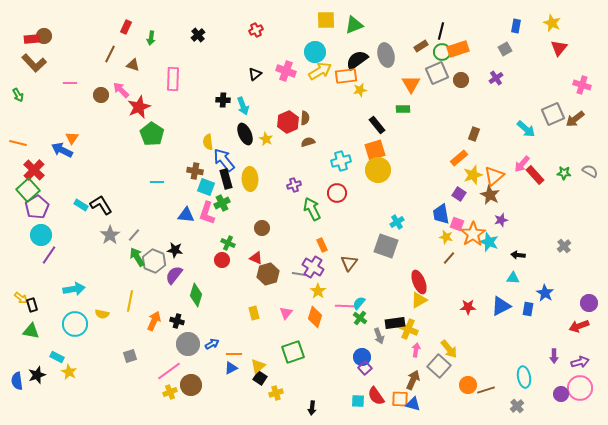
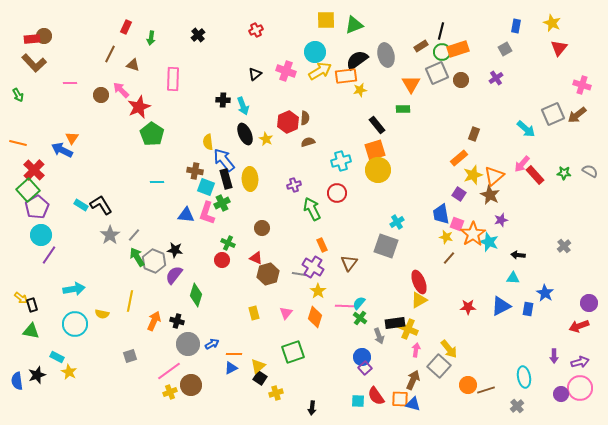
brown arrow at (575, 119): moved 2 px right, 4 px up
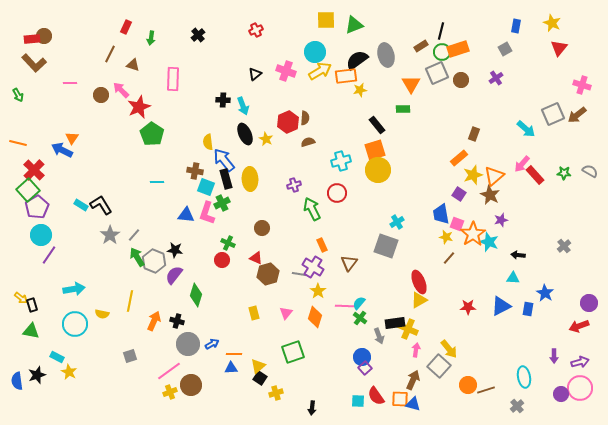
blue triangle at (231, 368): rotated 24 degrees clockwise
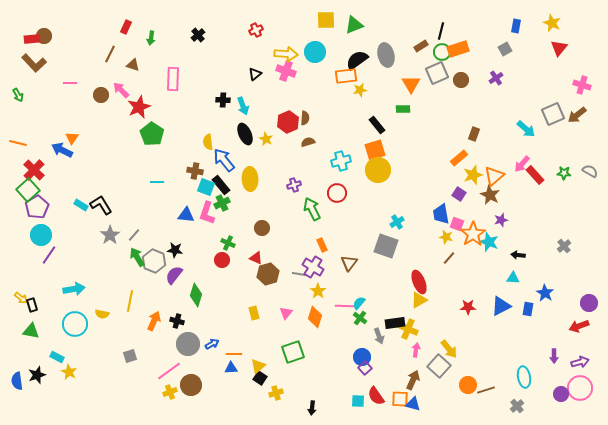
yellow arrow at (320, 71): moved 34 px left, 17 px up; rotated 35 degrees clockwise
black rectangle at (226, 179): moved 5 px left, 6 px down; rotated 24 degrees counterclockwise
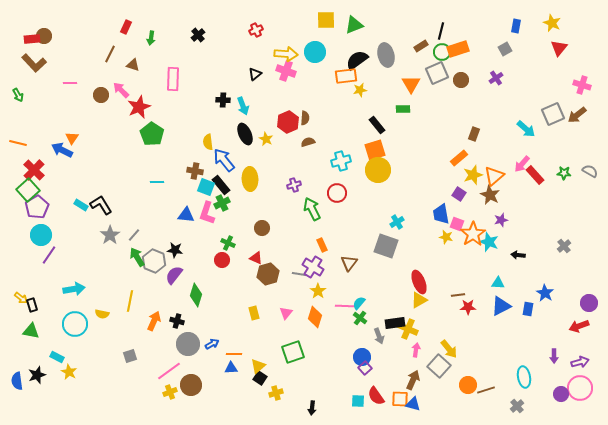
brown line at (449, 258): moved 9 px right, 37 px down; rotated 40 degrees clockwise
cyan triangle at (513, 278): moved 15 px left, 5 px down
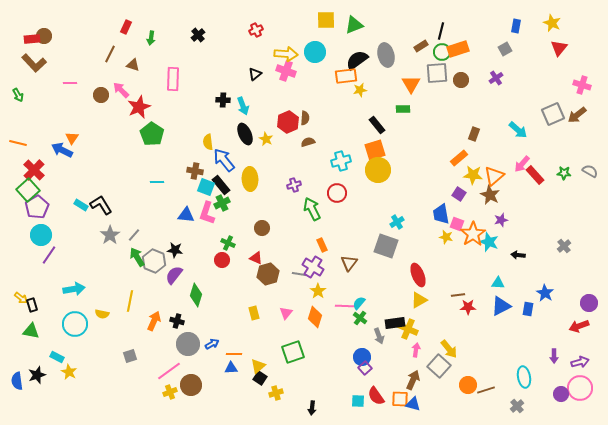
gray square at (437, 73): rotated 20 degrees clockwise
cyan arrow at (526, 129): moved 8 px left, 1 px down
yellow star at (473, 175): rotated 24 degrees clockwise
red ellipse at (419, 282): moved 1 px left, 7 px up
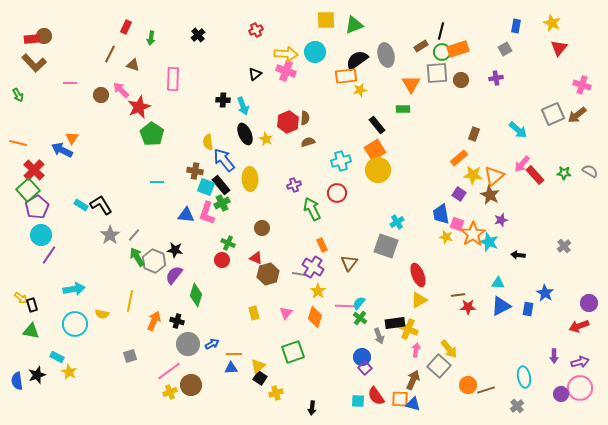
purple cross at (496, 78): rotated 24 degrees clockwise
orange square at (375, 150): rotated 15 degrees counterclockwise
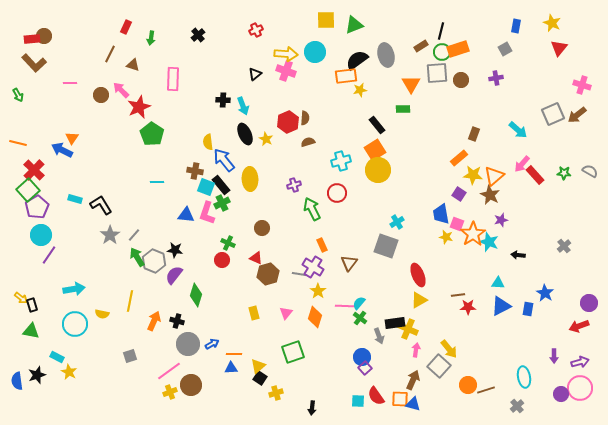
cyan rectangle at (81, 205): moved 6 px left, 6 px up; rotated 16 degrees counterclockwise
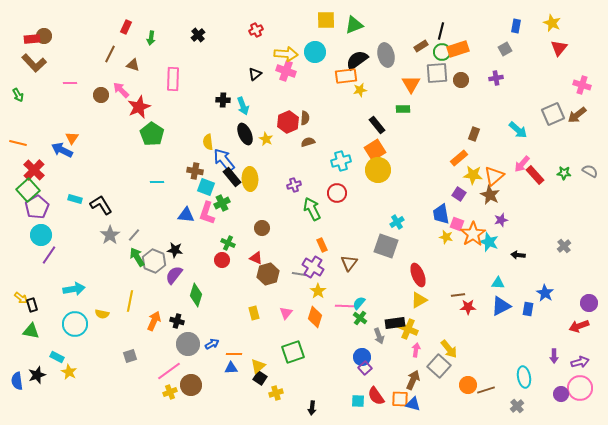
black rectangle at (221, 185): moved 11 px right, 8 px up
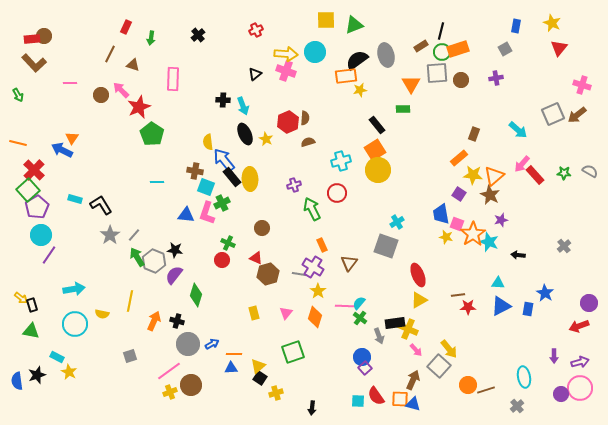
pink arrow at (416, 350): rotated 128 degrees clockwise
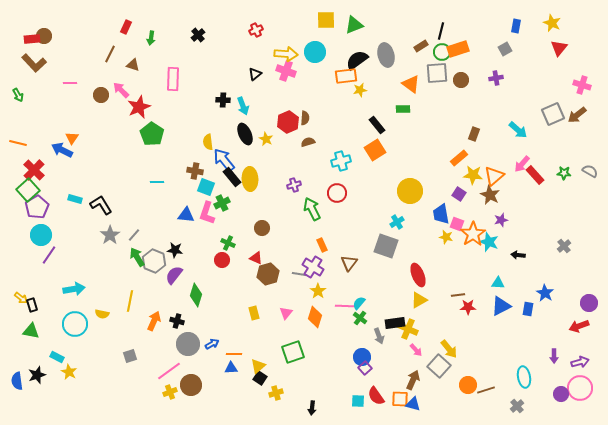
orange triangle at (411, 84): rotated 24 degrees counterclockwise
yellow circle at (378, 170): moved 32 px right, 21 px down
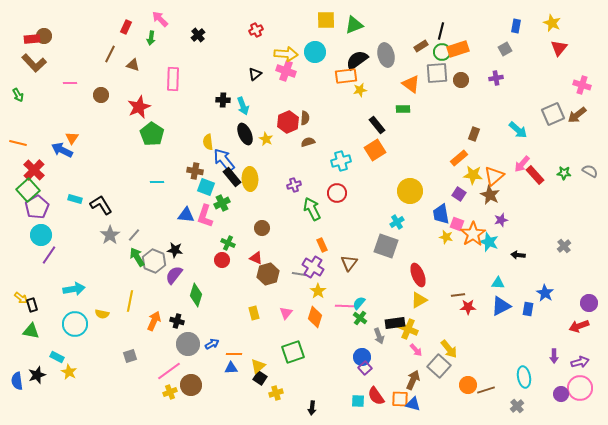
pink arrow at (121, 90): moved 39 px right, 71 px up
pink L-shape at (207, 213): moved 2 px left, 3 px down
